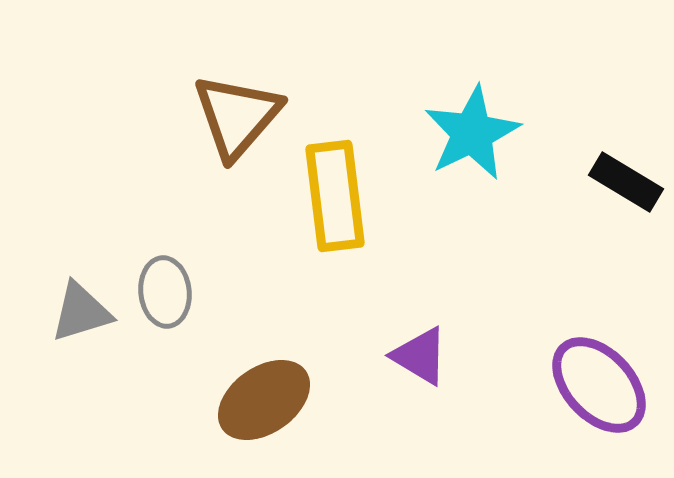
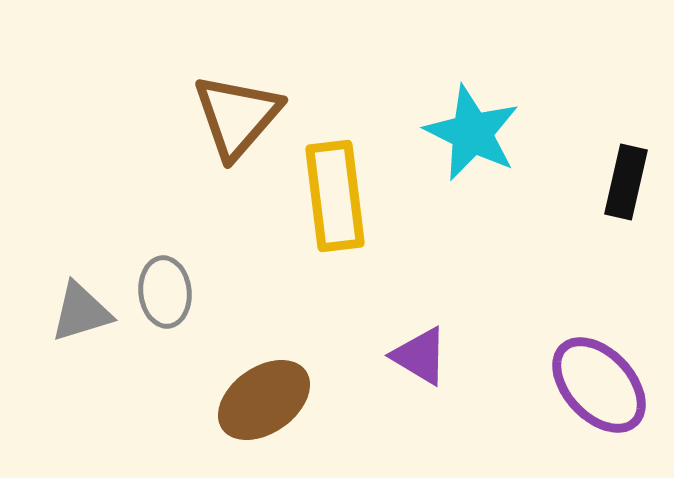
cyan star: rotated 20 degrees counterclockwise
black rectangle: rotated 72 degrees clockwise
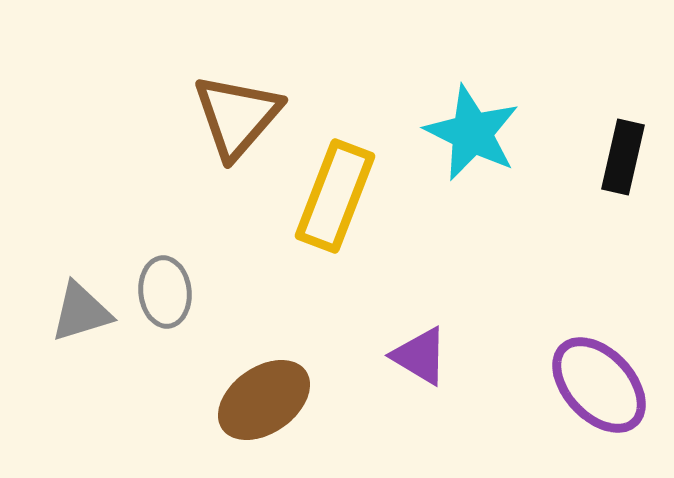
black rectangle: moved 3 px left, 25 px up
yellow rectangle: rotated 28 degrees clockwise
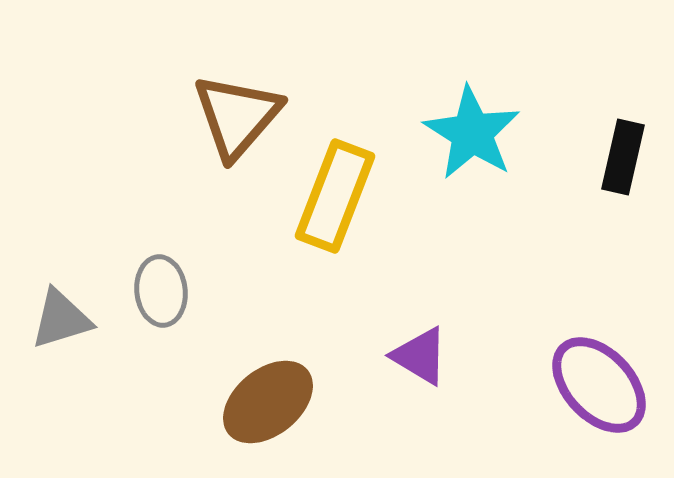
cyan star: rotated 6 degrees clockwise
gray ellipse: moved 4 px left, 1 px up
gray triangle: moved 20 px left, 7 px down
brown ellipse: moved 4 px right, 2 px down; rotated 4 degrees counterclockwise
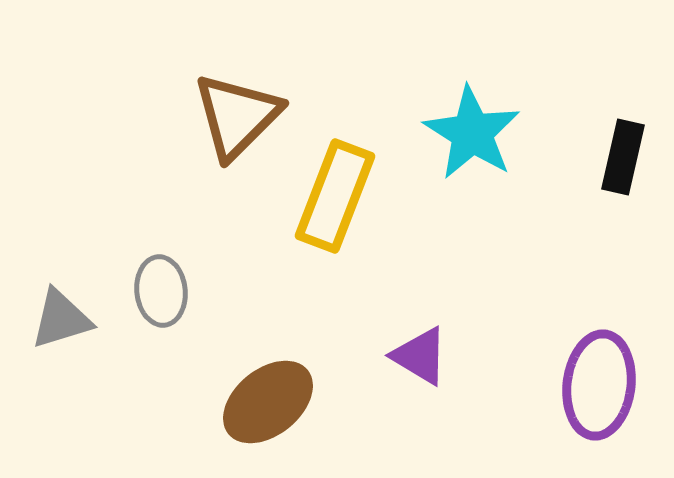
brown triangle: rotated 4 degrees clockwise
purple ellipse: rotated 50 degrees clockwise
